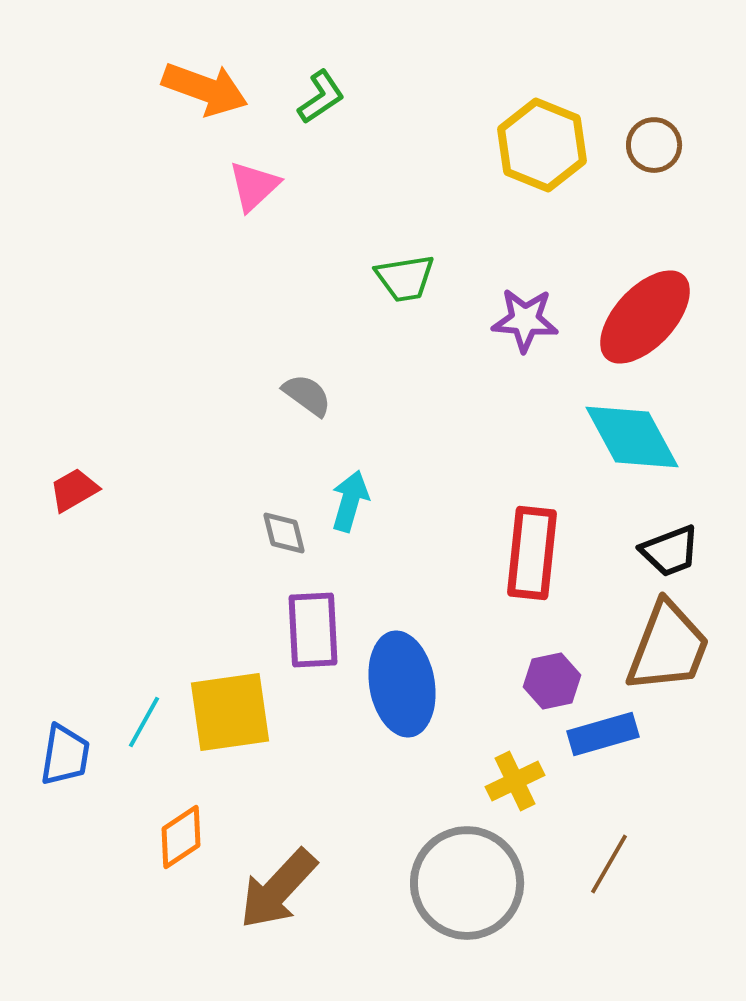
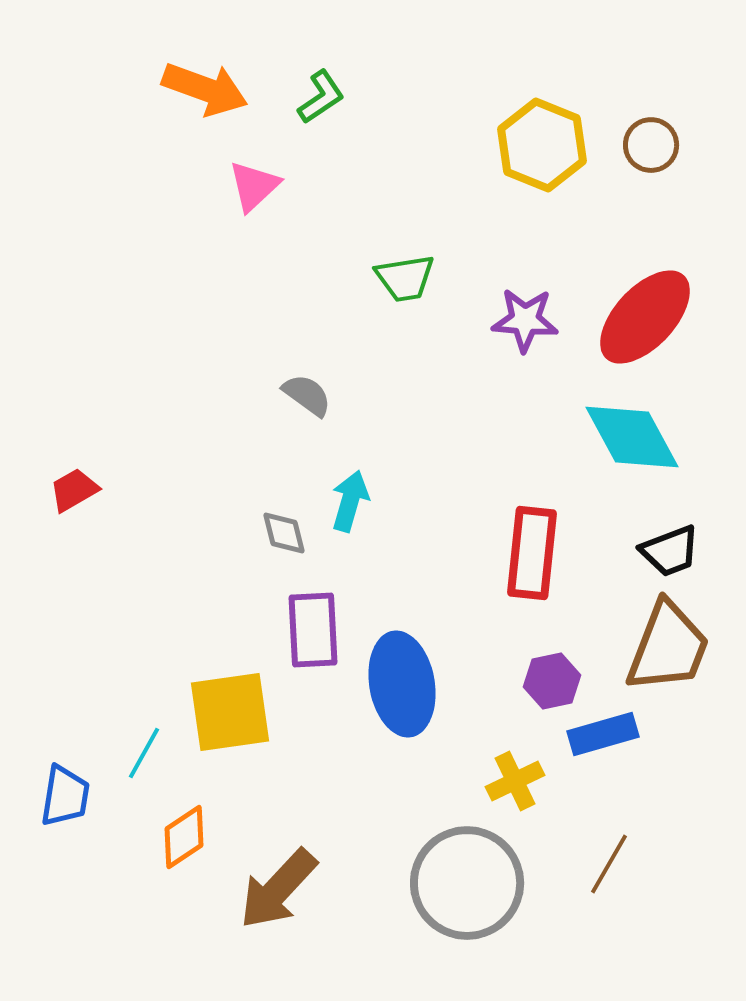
brown circle: moved 3 px left
cyan line: moved 31 px down
blue trapezoid: moved 41 px down
orange diamond: moved 3 px right
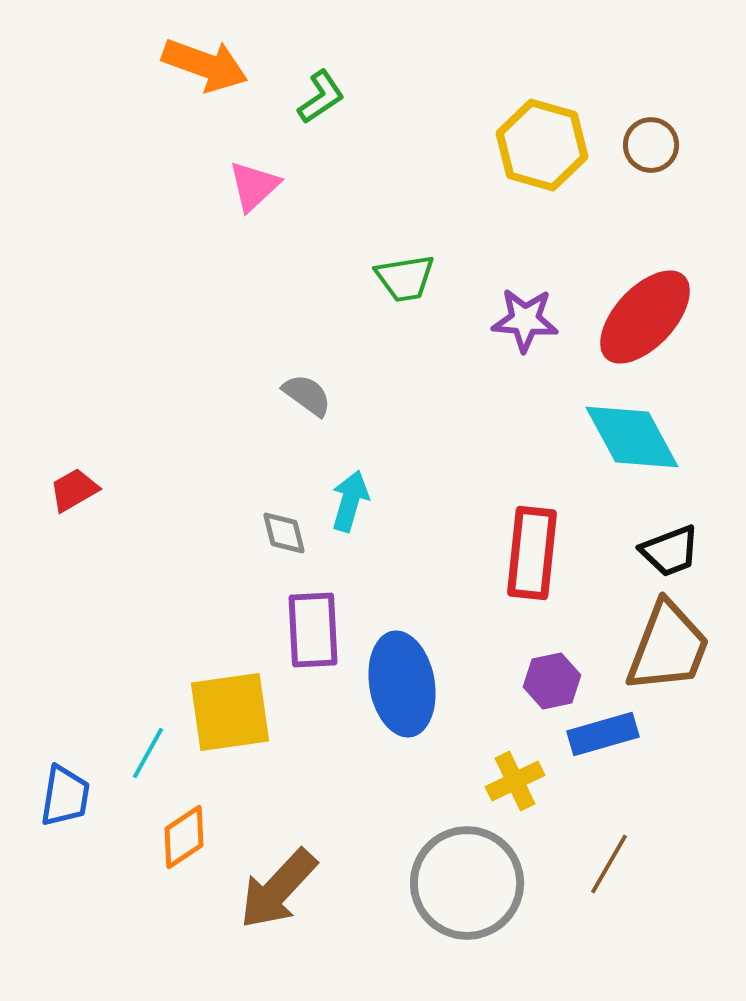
orange arrow: moved 24 px up
yellow hexagon: rotated 6 degrees counterclockwise
cyan line: moved 4 px right
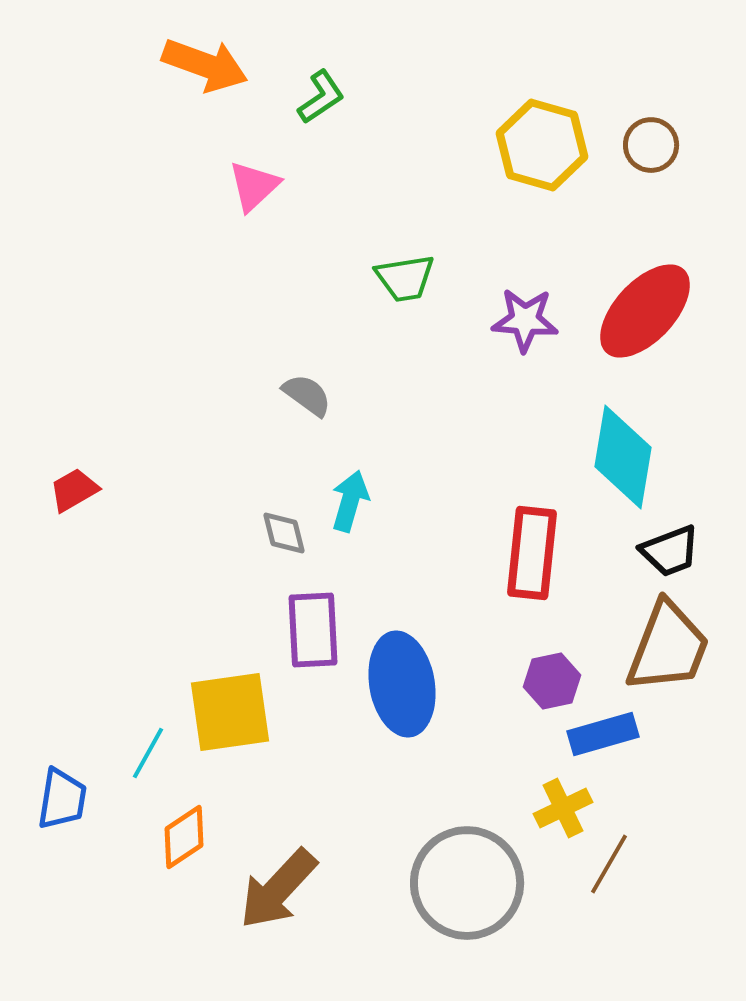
red ellipse: moved 6 px up
cyan diamond: moved 9 px left, 20 px down; rotated 38 degrees clockwise
yellow cross: moved 48 px right, 27 px down
blue trapezoid: moved 3 px left, 3 px down
